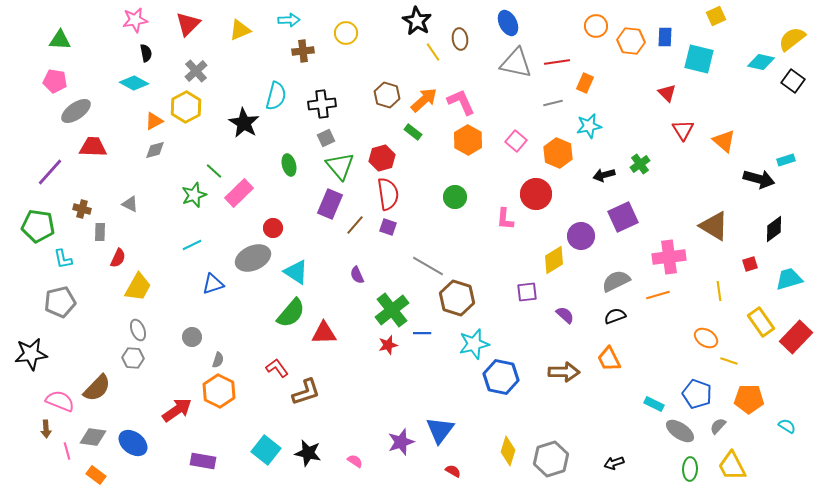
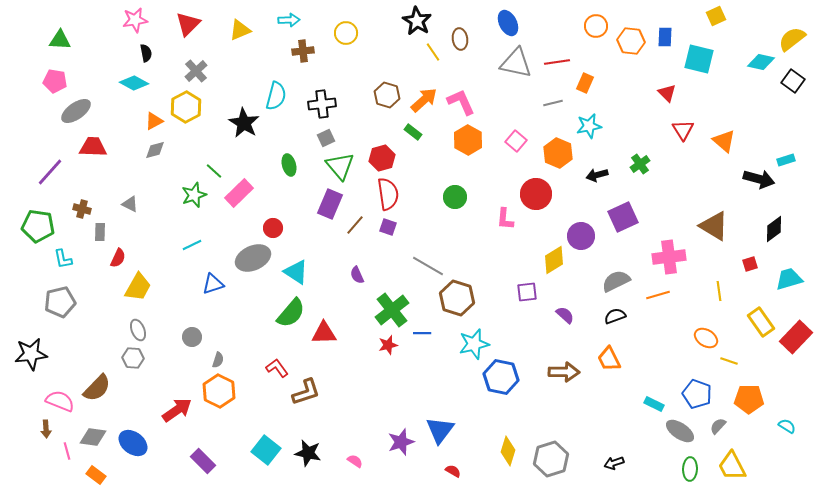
black arrow at (604, 175): moved 7 px left
purple rectangle at (203, 461): rotated 35 degrees clockwise
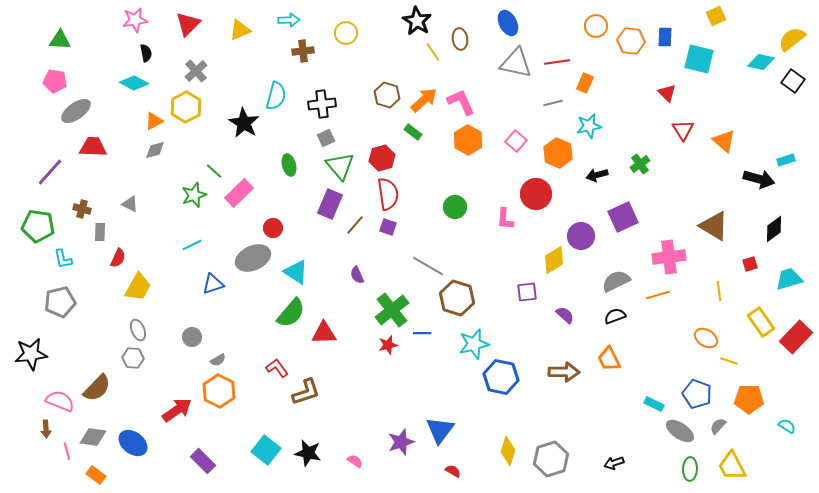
green circle at (455, 197): moved 10 px down
gray semicircle at (218, 360): rotated 42 degrees clockwise
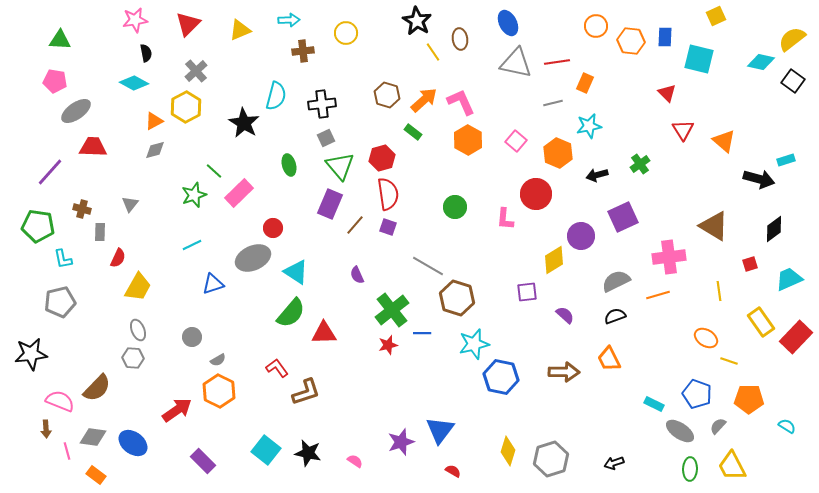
gray triangle at (130, 204): rotated 42 degrees clockwise
cyan trapezoid at (789, 279): rotated 8 degrees counterclockwise
